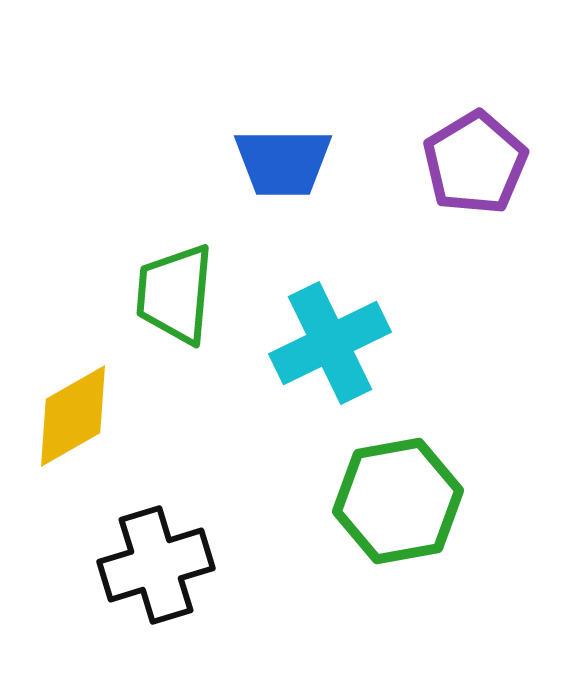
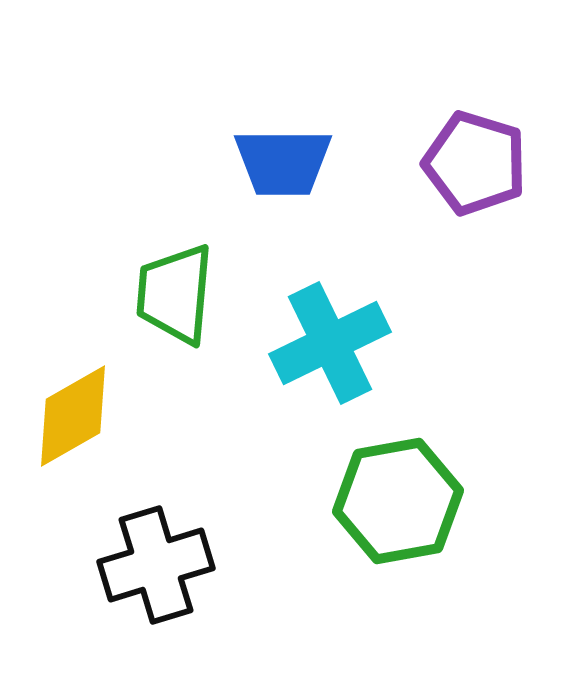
purple pentagon: rotated 24 degrees counterclockwise
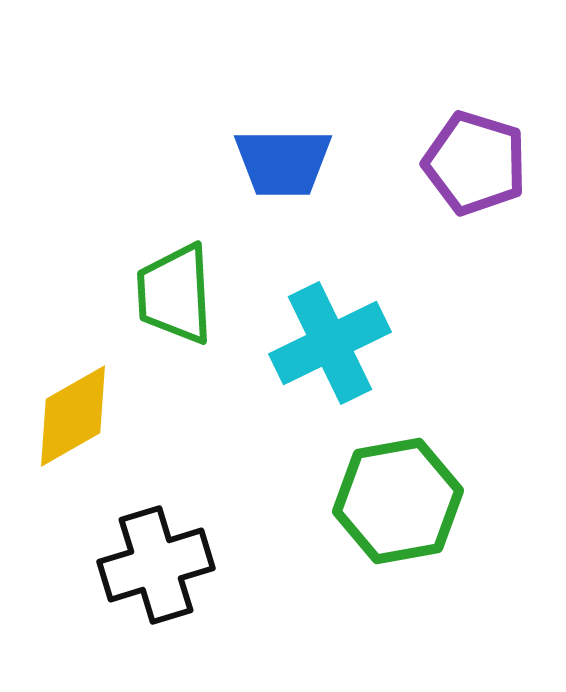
green trapezoid: rotated 8 degrees counterclockwise
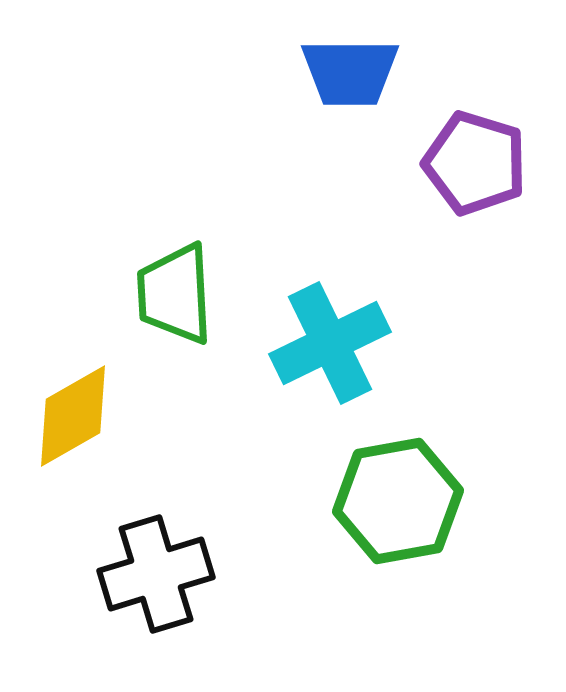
blue trapezoid: moved 67 px right, 90 px up
black cross: moved 9 px down
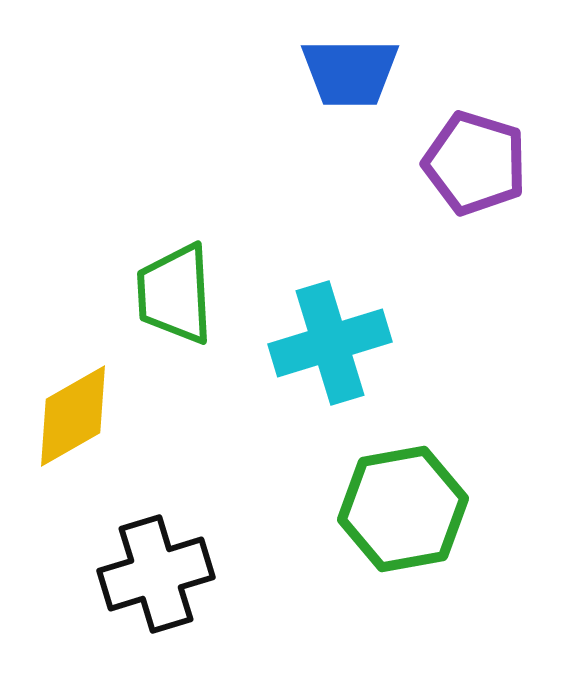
cyan cross: rotated 9 degrees clockwise
green hexagon: moved 5 px right, 8 px down
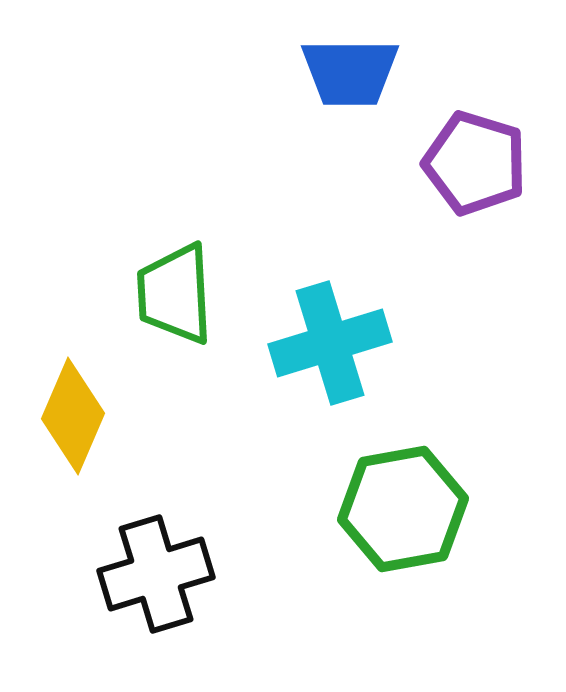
yellow diamond: rotated 37 degrees counterclockwise
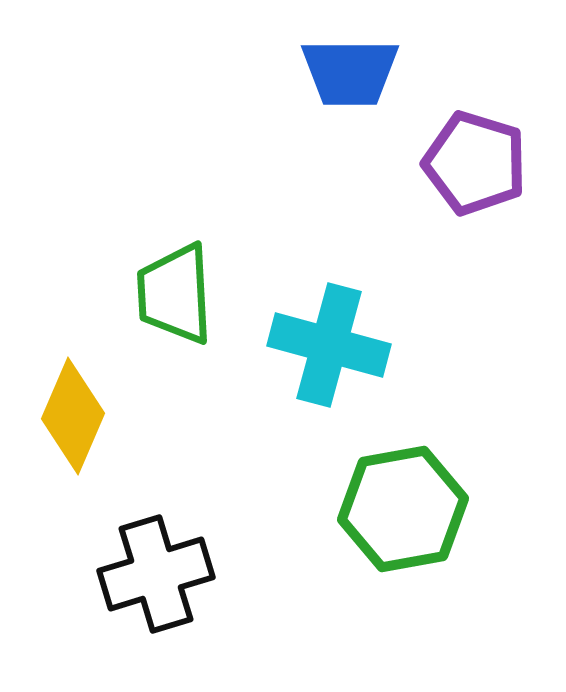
cyan cross: moved 1 px left, 2 px down; rotated 32 degrees clockwise
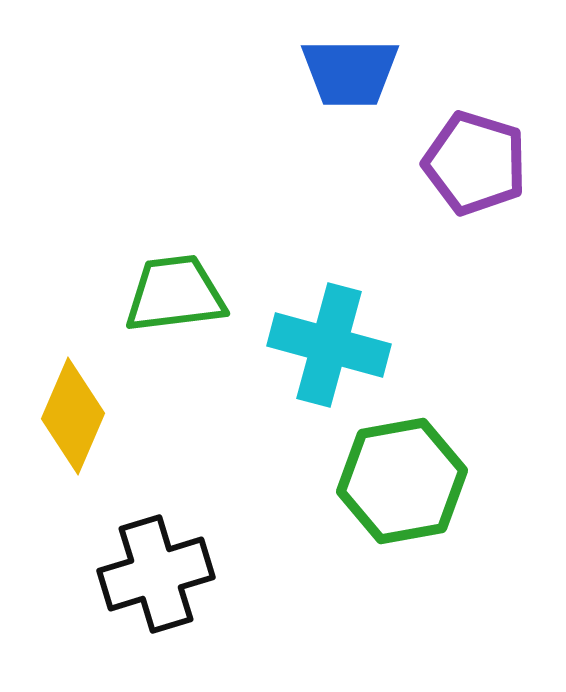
green trapezoid: rotated 86 degrees clockwise
green hexagon: moved 1 px left, 28 px up
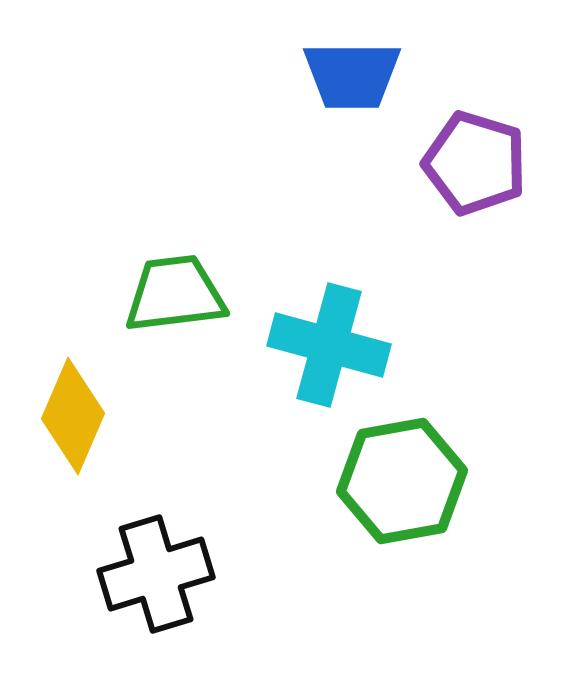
blue trapezoid: moved 2 px right, 3 px down
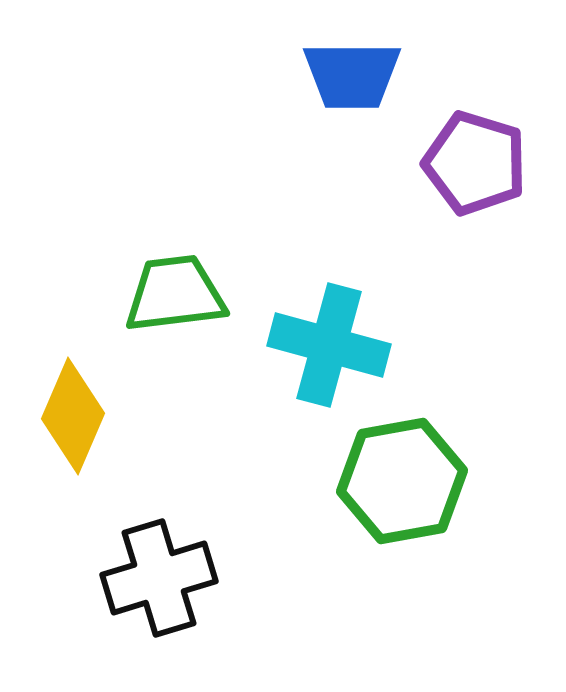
black cross: moved 3 px right, 4 px down
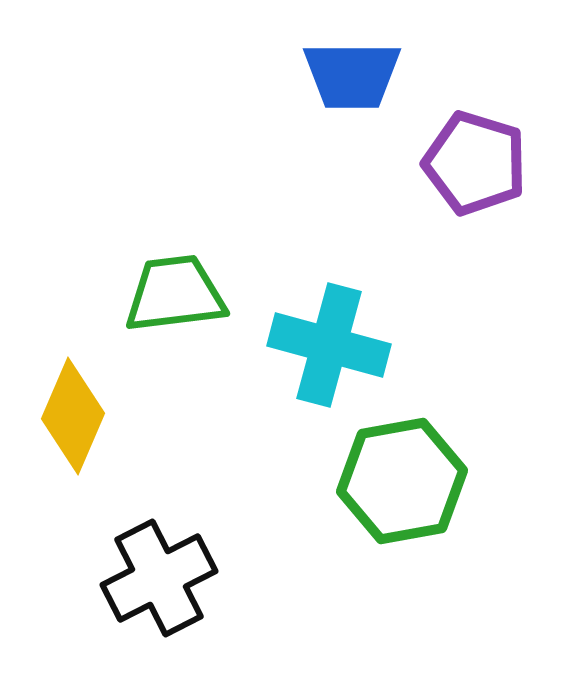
black cross: rotated 10 degrees counterclockwise
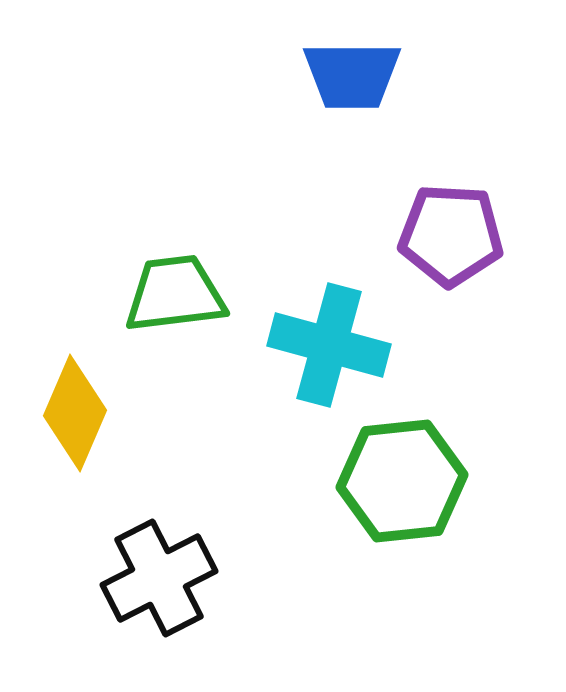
purple pentagon: moved 24 px left, 72 px down; rotated 14 degrees counterclockwise
yellow diamond: moved 2 px right, 3 px up
green hexagon: rotated 4 degrees clockwise
